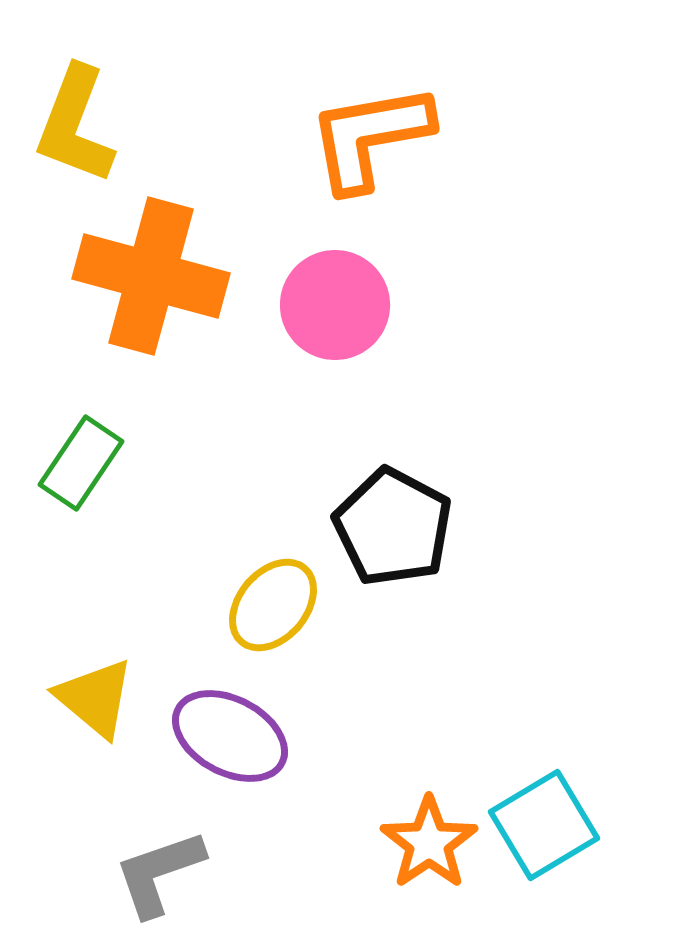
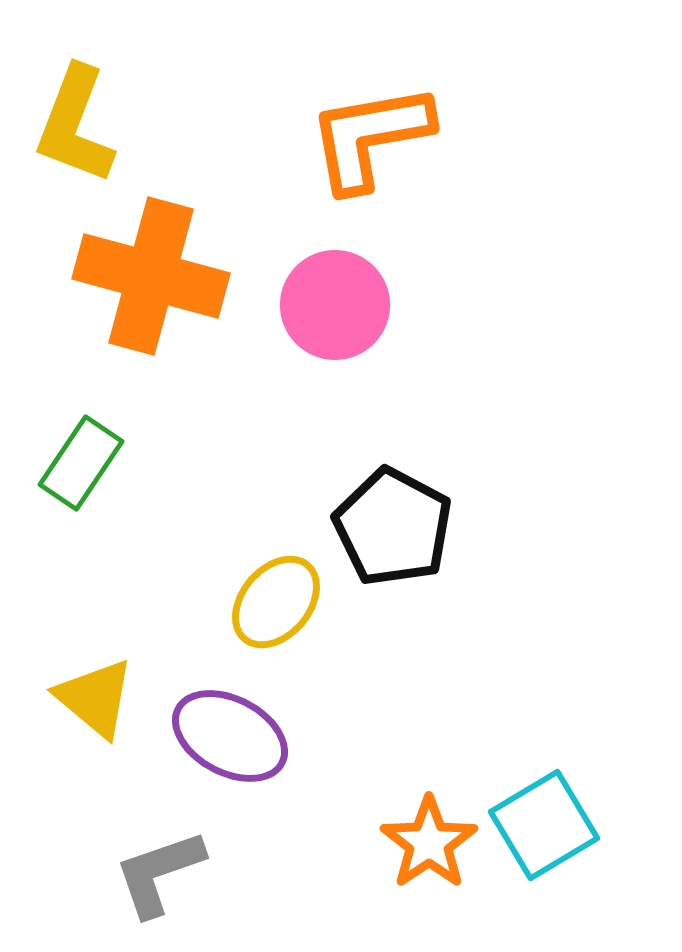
yellow ellipse: moved 3 px right, 3 px up
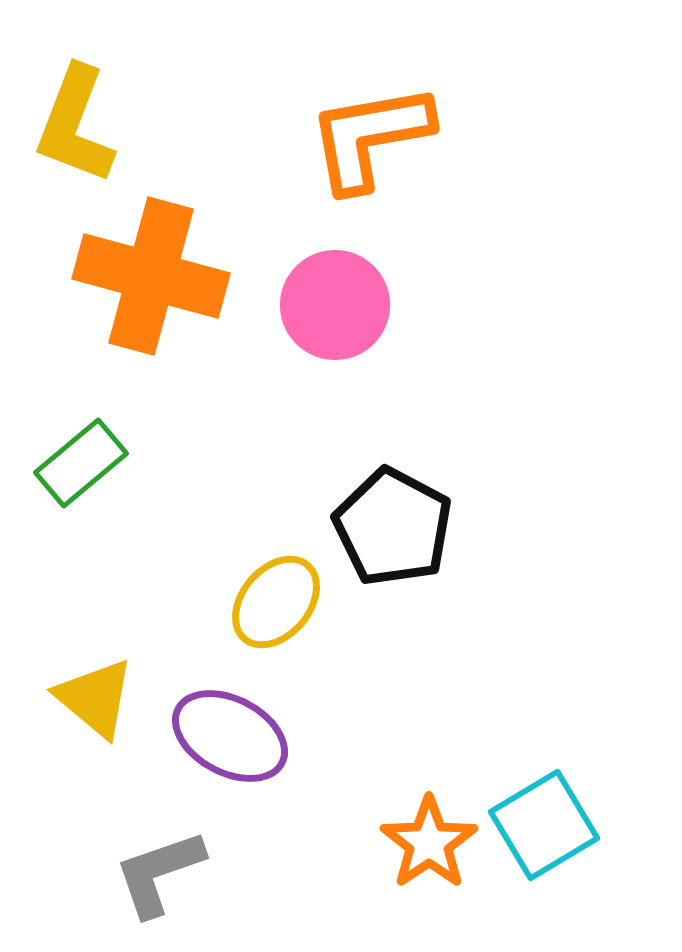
green rectangle: rotated 16 degrees clockwise
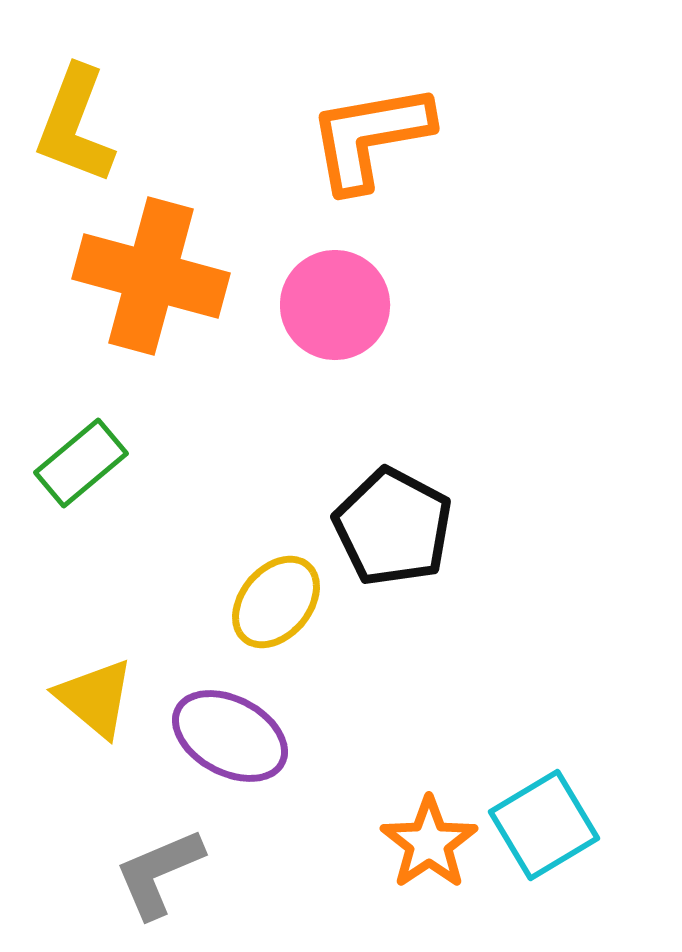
gray L-shape: rotated 4 degrees counterclockwise
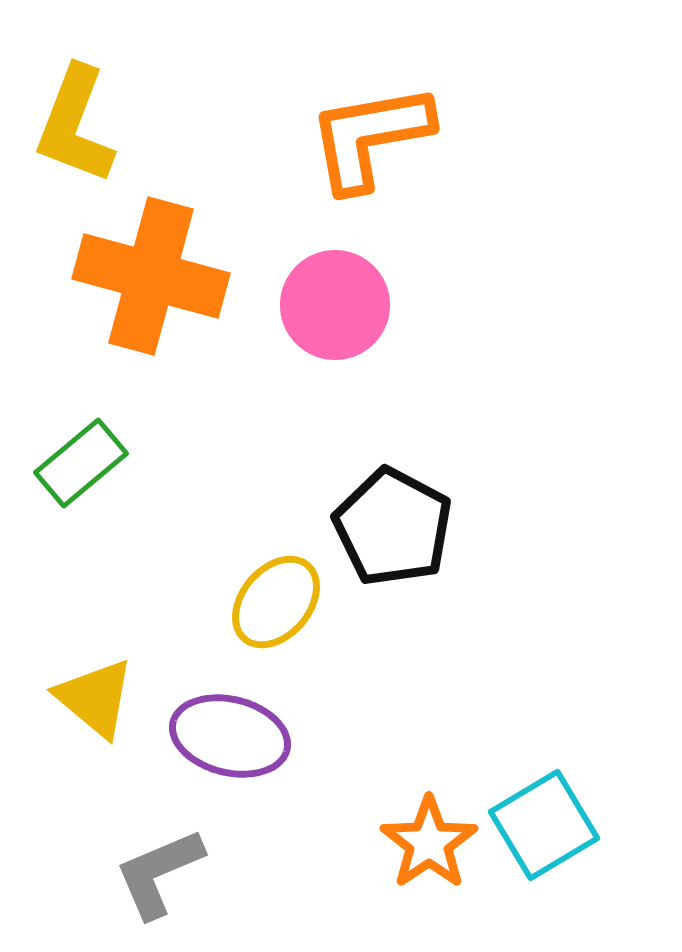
purple ellipse: rotated 14 degrees counterclockwise
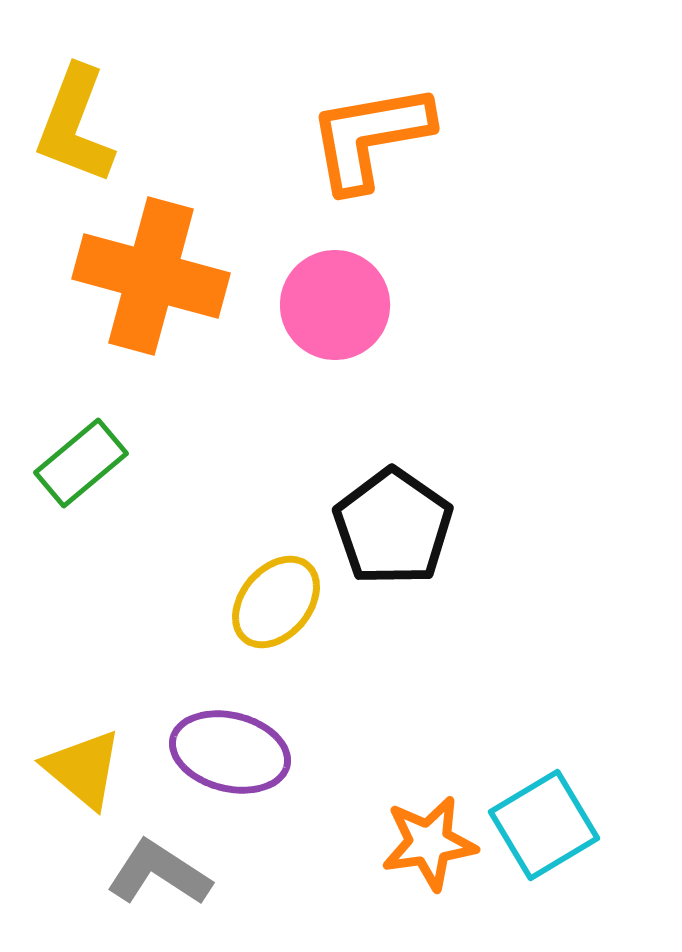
black pentagon: rotated 7 degrees clockwise
yellow triangle: moved 12 px left, 71 px down
purple ellipse: moved 16 px down
orange star: rotated 26 degrees clockwise
gray L-shape: rotated 56 degrees clockwise
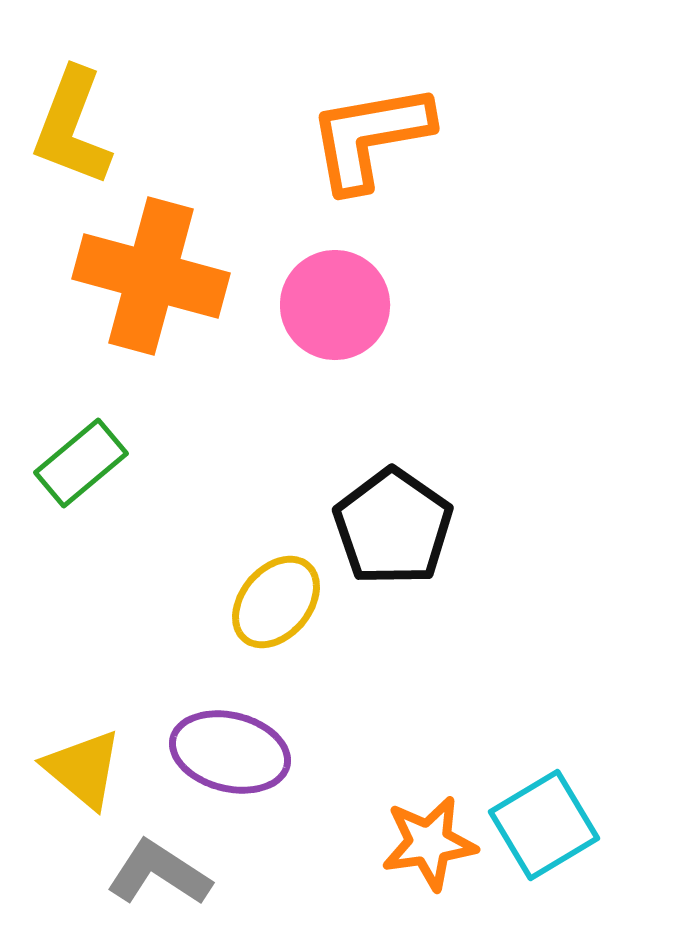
yellow L-shape: moved 3 px left, 2 px down
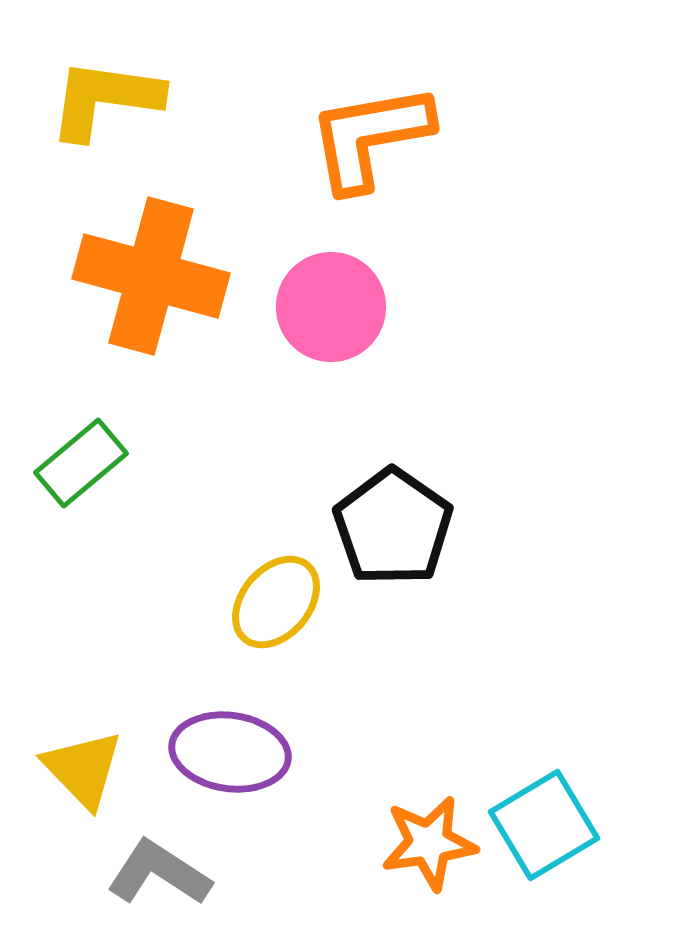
yellow L-shape: moved 33 px right, 28 px up; rotated 77 degrees clockwise
pink circle: moved 4 px left, 2 px down
purple ellipse: rotated 6 degrees counterclockwise
yellow triangle: rotated 6 degrees clockwise
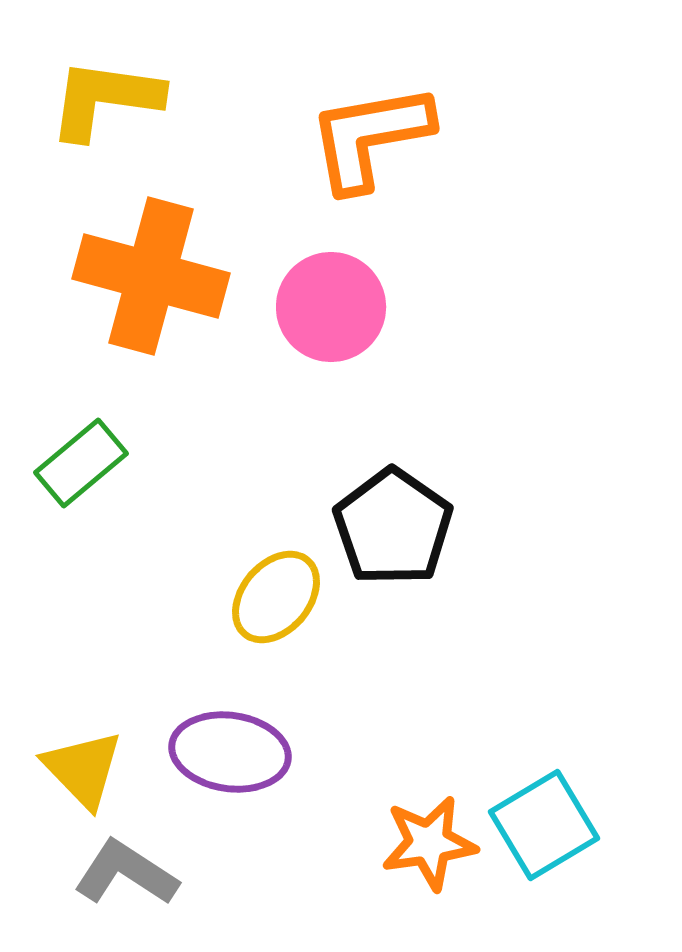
yellow ellipse: moved 5 px up
gray L-shape: moved 33 px left
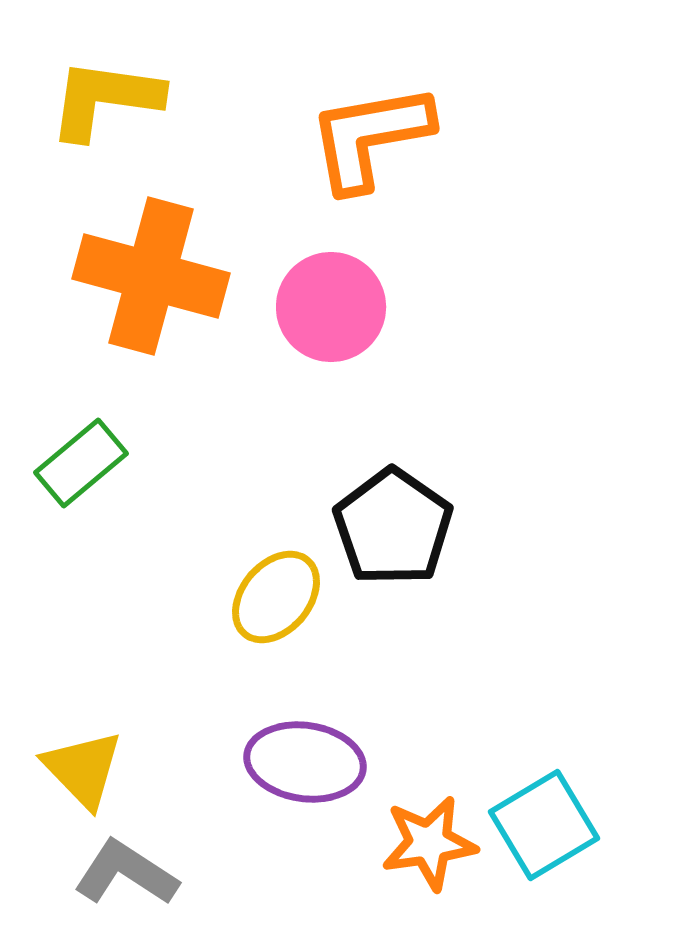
purple ellipse: moved 75 px right, 10 px down
